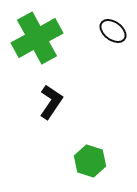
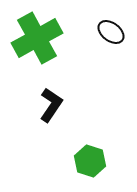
black ellipse: moved 2 px left, 1 px down
black L-shape: moved 3 px down
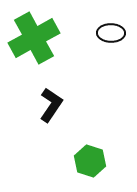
black ellipse: moved 1 px down; rotated 36 degrees counterclockwise
green cross: moved 3 px left
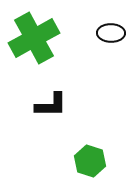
black L-shape: rotated 56 degrees clockwise
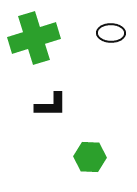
green cross: rotated 12 degrees clockwise
green hexagon: moved 4 px up; rotated 16 degrees counterclockwise
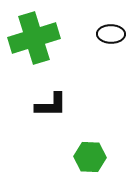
black ellipse: moved 1 px down
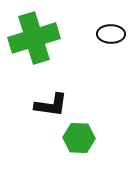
black L-shape: rotated 8 degrees clockwise
green hexagon: moved 11 px left, 19 px up
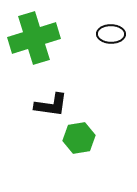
green hexagon: rotated 12 degrees counterclockwise
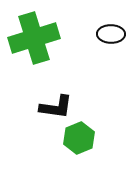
black L-shape: moved 5 px right, 2 px down
green hexagon: rotated 12 degrees counterclockwise
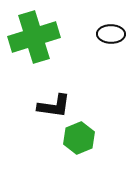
green cross: moved 1 px up
black L-shape: moved 2 px left, 1 px up
